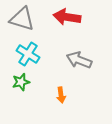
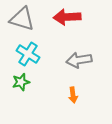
red arrow: rotated 12 degrees counterclockwise
gray arrow: rotated 30 degrees counterclockwise
orange arrow: moved 12 px right
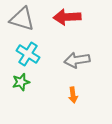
gray arrow: moved 2 px left
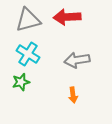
gray triangle: moved 6 px right, 1 px down; rotated 32 degrees counterclockwise
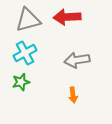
cyan cross: moved 3 px left, 1 px up; rotated 30 degrees clockwise
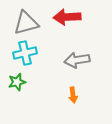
gray triangle: moved 2 px left, 3 px down
cyan cross: rotated 15 degrees clockwise
green star: moved 4 px left
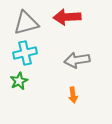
green star: moved 2 px right, 1 px up; rotated 12 degrees counterclockwise
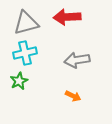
orange arrow: moved 1 px down; rotated 56 degrees counterclockwise
